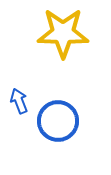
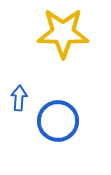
blue arrow: moved 3 px up; rotated 25 degrees clockwise
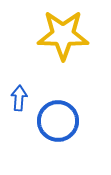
yellow star: moved 2 px down
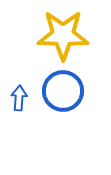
blue circle: moved 5 px right, 30 px up
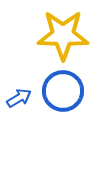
blue arrow: rotated 55 degrees clockwise
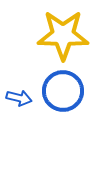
blue arrow: rotated 45 degrees clockwise
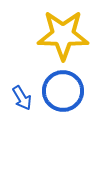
blue arrow: moved 3 px right; rotated 45 degrees clockwise
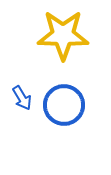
blue circle: moved 1 px right, 14 px down
